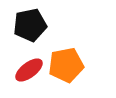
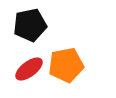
red ellipse: moved 1 px up
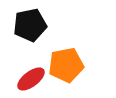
red ellipse: moved 2 px right, 10 px down
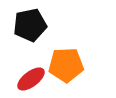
orange pentagon: rotated 8 degrees clockwise
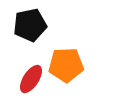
red ellipse: rotated 20 degrees counterclockwise
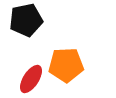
black pentagon: moved 4 px left, 5 px up
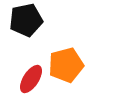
orange pentagon: rotated 12 degrees counterclockwise
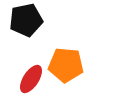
orange pentagon: rotated 20 degrees clockwise
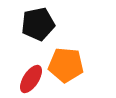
black pentagon: moved 12 px right, 4 px down
